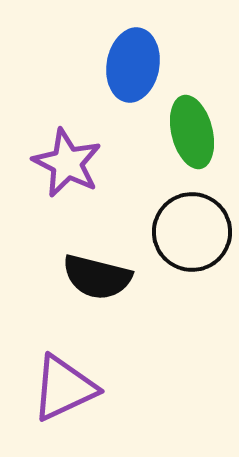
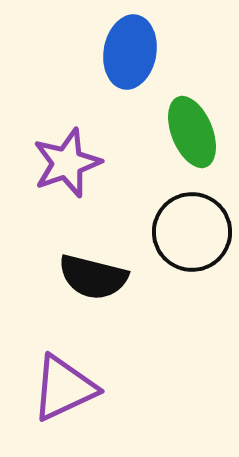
blue ellipse: moved 3 px left, 13 px up
green ellipse: rotated 8 degrees counterclockwise
purple star: rotated 26 degrees clockwise
black semicircle: moved 4 px left
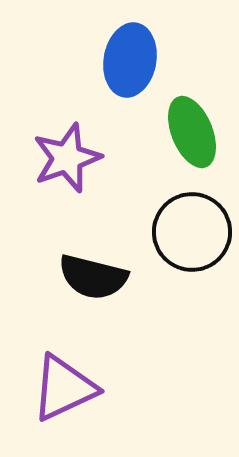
blue ellipse: moved 8 px down
purple star: moved 5 px up
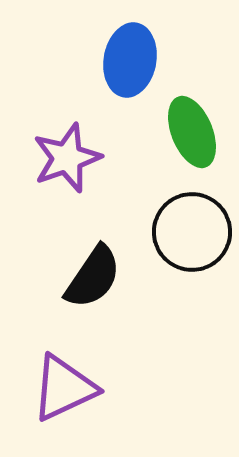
black semicircle: rotated 70 degrees counterclockwise
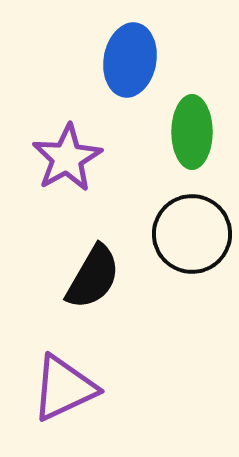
green ellipse: rotated 22 degrees clockwise
purple star: rotated 10 degrees counterclockwise
black circle: moved 2 px down
black semicircle: rotated 4 degrees counterclockwise
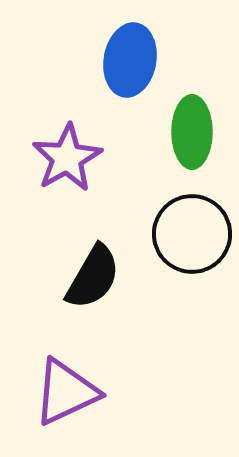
purple triangle: moved 2 px right, 4 px down
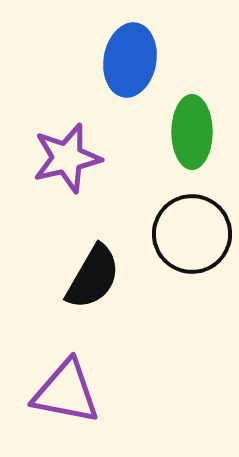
purple star: rotated 16 degrees clockwise
purple triangle: rotated 36 degrees clockwise
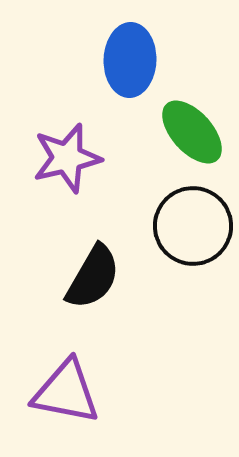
blue ellipse: rotated 8 degrees counterclockwise
green ellipse: rotated 42 degrees counterclockwise
black circle: moved 1 px right, 8 px up
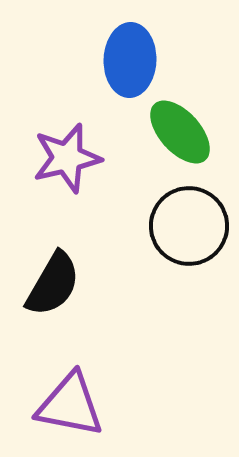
green ellipse: moved 12 px left
black circle: moved 4 px left
black semicircle: moved 40 px left, 7 px down
purple triangle: moved 4 px right, 13 px down
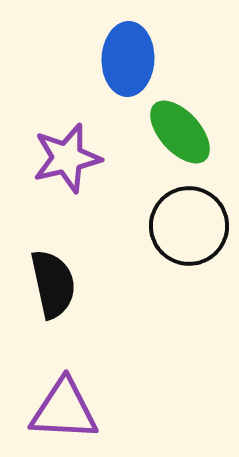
blue ellipse: moved 2 px left, 1 px up
black semicircle: rotated 42 degrees counterclockwise
purple triangle: moved 6 px left, 5 px down; rotated 8 degrees counterclockwise
